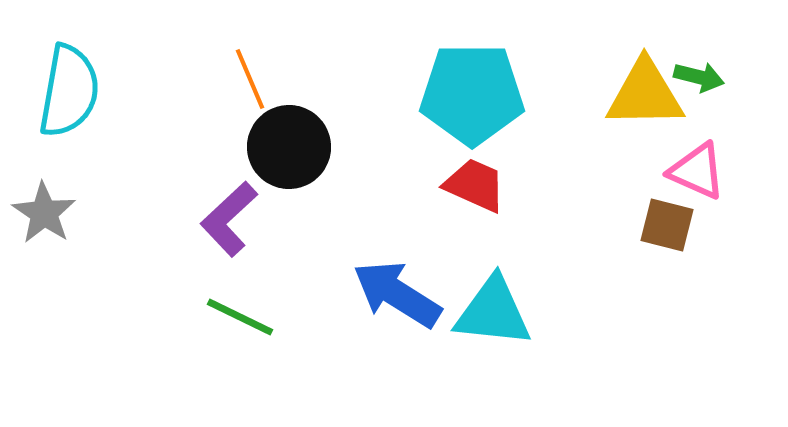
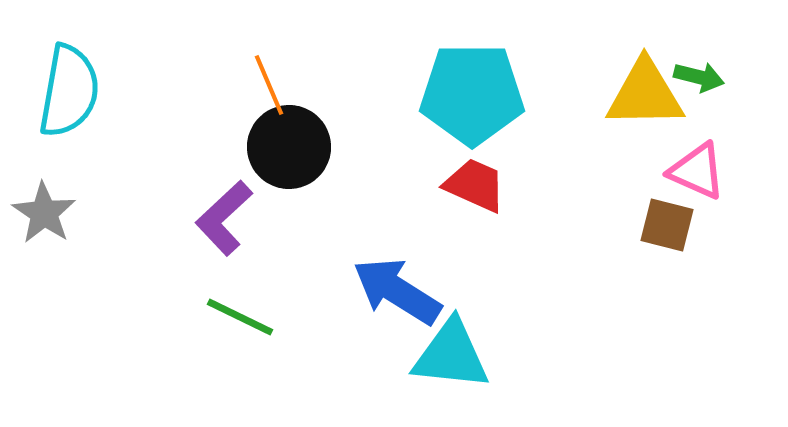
orange line: moved 19 px right, 6 px down
purple L-shape: moved 5 px left, 1 px up
blue arrow: moved 3 px up
cyan triangle: moved 42 px left, 43 px down
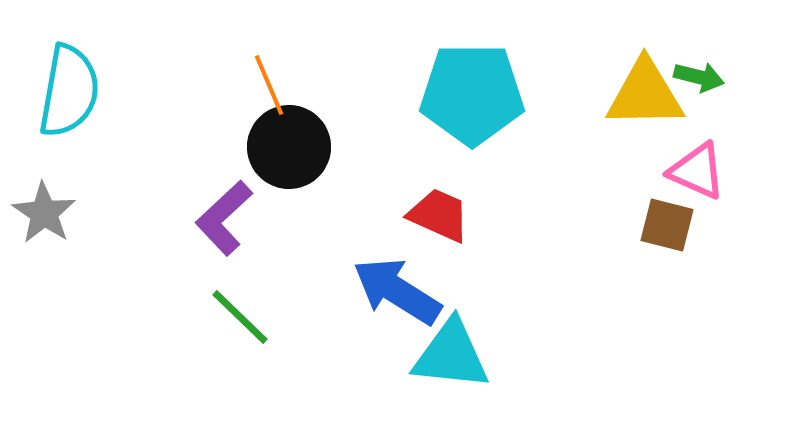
red trapezoid: moved 36 px left, 30 px down
green line: rotated 18 degrees clockwise
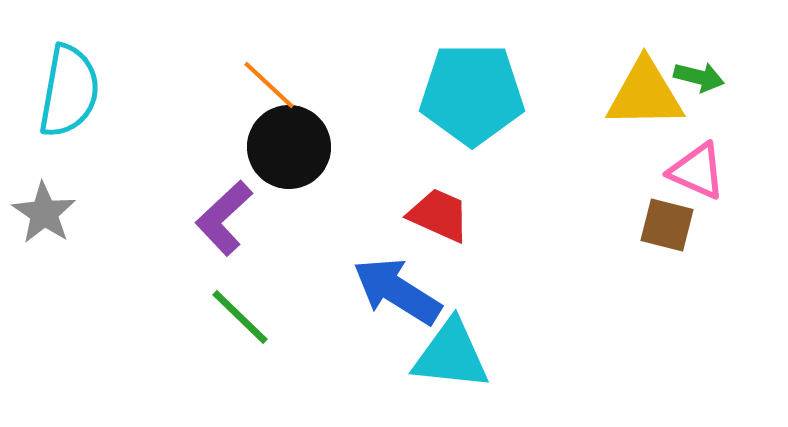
orange line: rotated 24 degrees counterclockwise
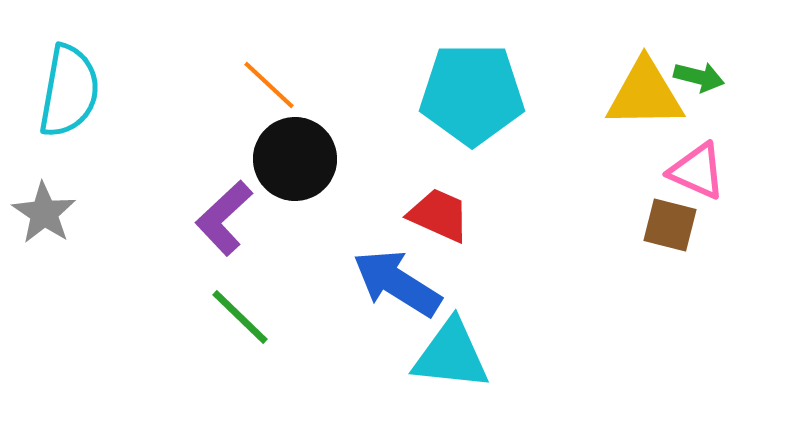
black circle: moved 6 px right, 12 px down
brown square: moved 3 px right
blue arrow: moved 8 px up
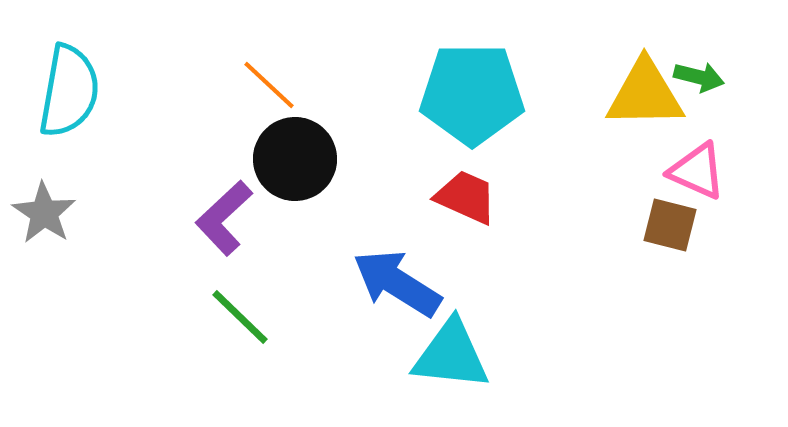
red trapezoid: moved 27 px right, 18 px up
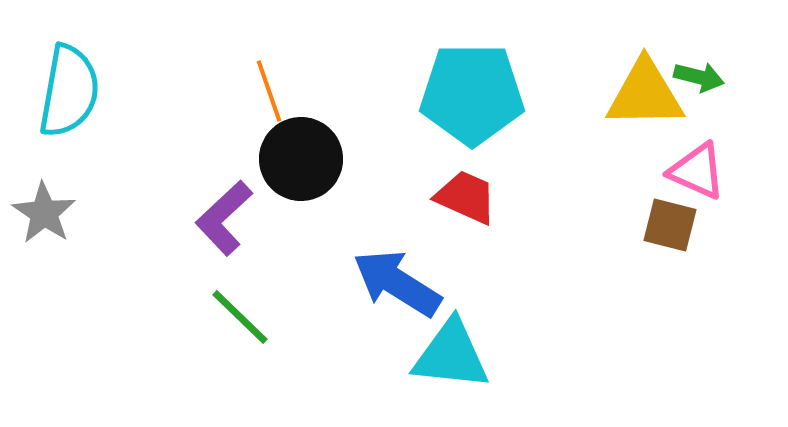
orange line: moved 6 px down; rotated 28 degrees clockwise
black circle: moved 6 px right
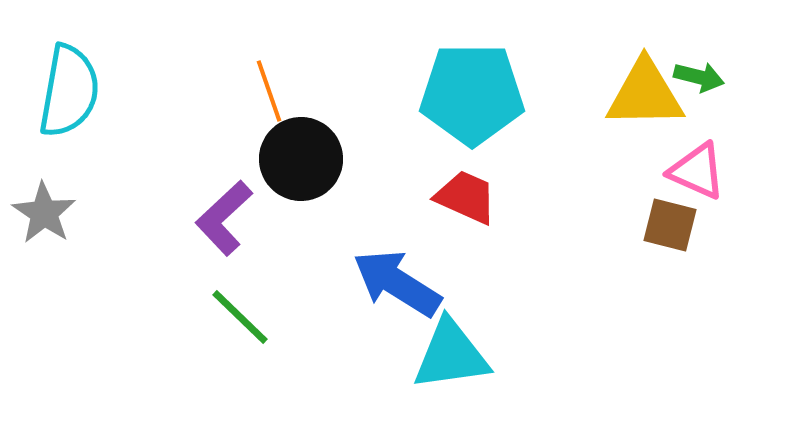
cyan triangle: rotated 14 degrees counterclockwise
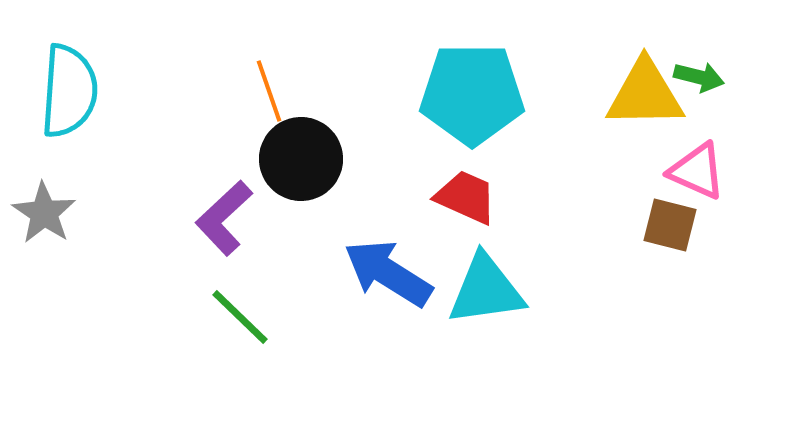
cyan semicircle: rotated 6 degrees counterclockwise
blue arrow: moved 9 px left, 10 px up
cyan triangle: moved 35 px right, 65 px up
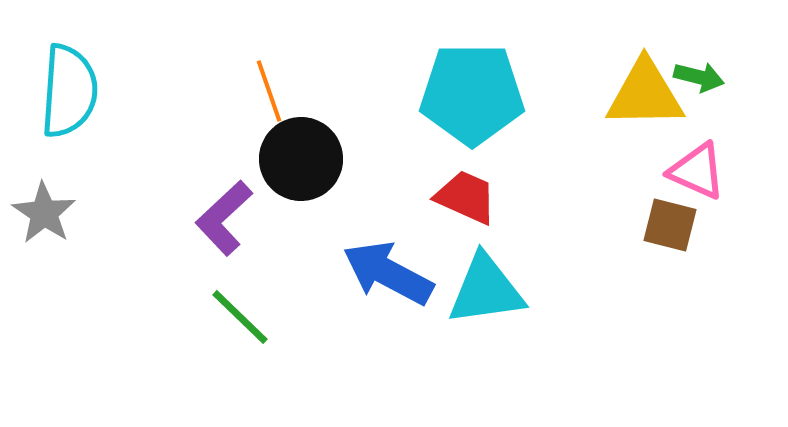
blue arrow: rotated 4 degrees counterclockwise
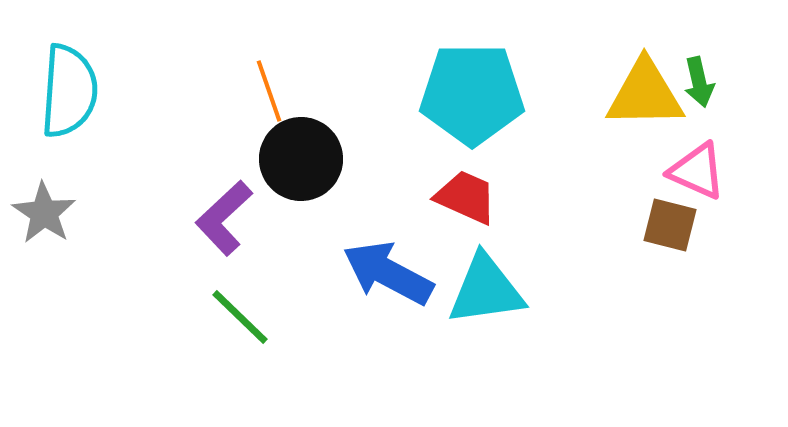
green arrow: moved 5 px down; rotated 63 degrees clockwise
